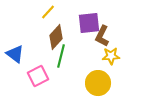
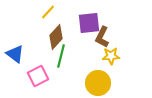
brown L-shape: moved 1 px down
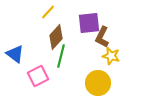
yellow star: rotated 18 degrees clockwise
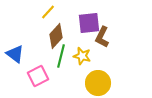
brown diamond: moved 1 px up
yellow star: moved 29 px left
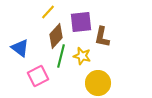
purple square: moved 8 px left, 1 px up
brown L-shape: rotated 15 degrees counterclockwise
blue triangle: moved 5 px right, 6 px up
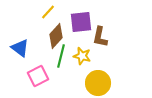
brown L-shape: moved 2 px left
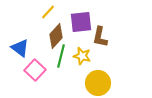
pink square: moved 3 px left, 6 px up; rotated 20 degrees counterclockwise
